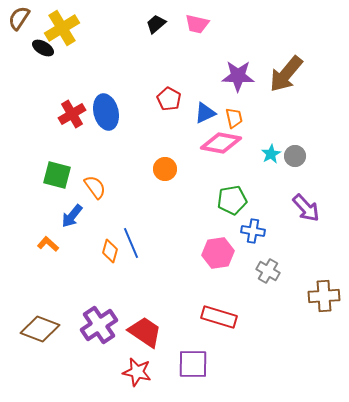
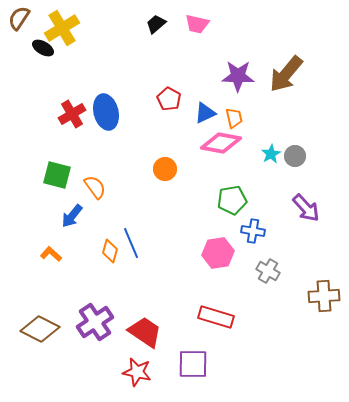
orange L-shape: moved 3 px right, 10 px down
red rectangle: moved 3 px left
purple cross: moved 4 px left, 3 px up
brown diamond: rotated 6 degrees clockwise
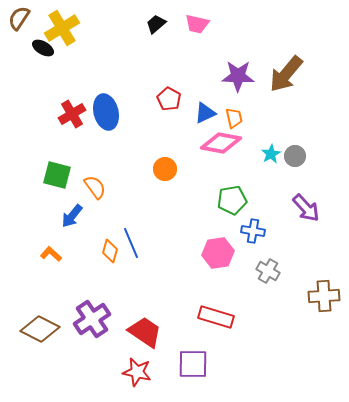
purple cross: moved 3 px left, 3 px up
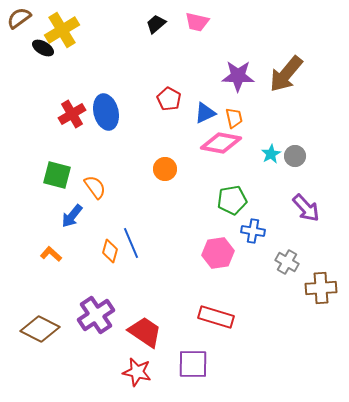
brown semicircle: rotated 20 degrees clockwise
pink trapezoid: moved 2 px up
yellow cross: moved 2 px down
gray cross: moved 19 px right, 9 px up
brown cross: moved 3 px left, 8 px up
purple cross: moved 4 px right, 4 px up
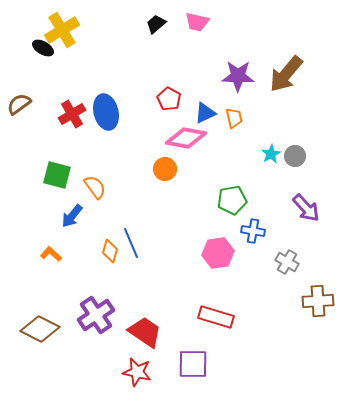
brown semicircle: moved 86 px down
pink diamond: moved 35 px left, 5 px up
brown cross: moved 3 px left, 13 px down
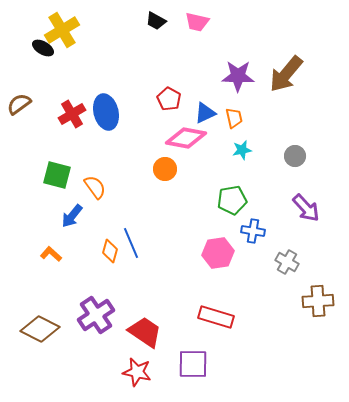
black trapezoid: moved 3 px up; rotated 110 degrees counterclockwise
cyan star: moved 29 px left, 4 px up; rotated 18 degrees clockwise
